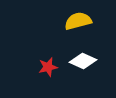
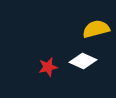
yellow semicircle: moved 18 px right, 8 px down
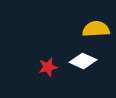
yellow semicircle: rotated 12 degrees clockwise
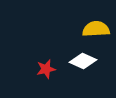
red star: moved 2 px left, 2 px down
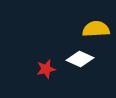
white diamond: moved 3 px left, 2 px up
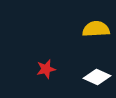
white diamond: moved 17 px right, 18 px down
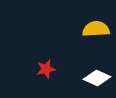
white diamond: moved 1 px down
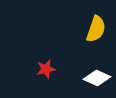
yellow semicircle: rotated 112 degrees clockwise
